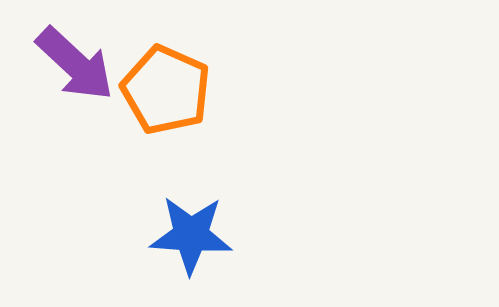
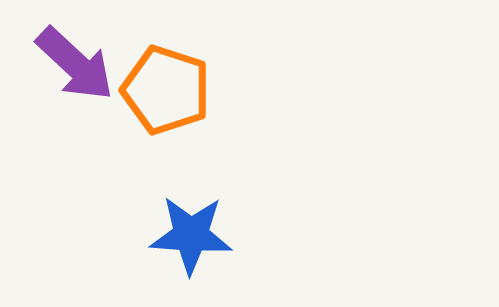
orange pentagon: rotated 6 degrees counterclockwise
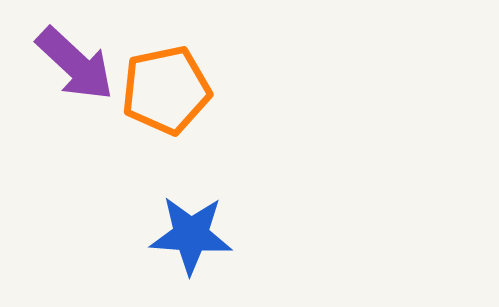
orange pentagon: rotated 30 degrees counterclockwise
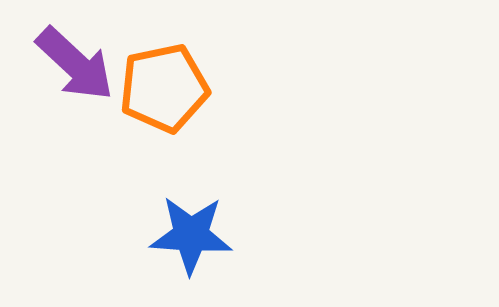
orange pentagon: moved 2 px left, 2 px up
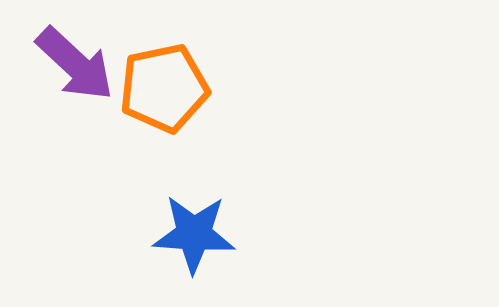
blue star: moved 3 px right, 1 px up
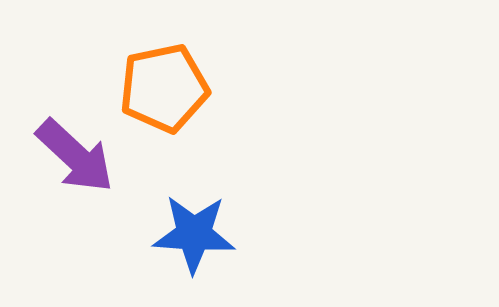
purple arrow: moved 92 px down
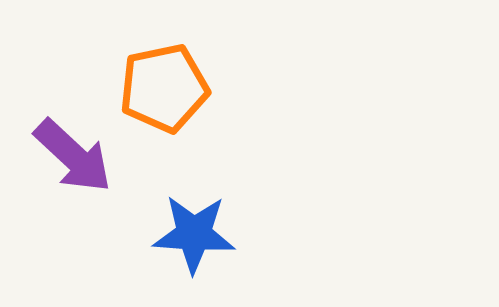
purple arrow: moved 2 px left
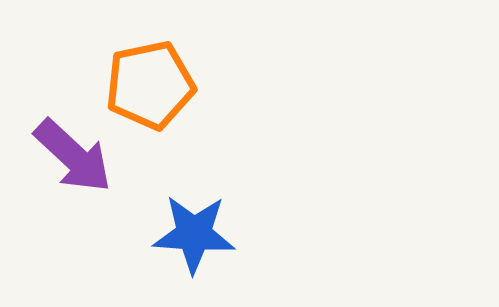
orange pentagon: moved 14 px left, 3 px up
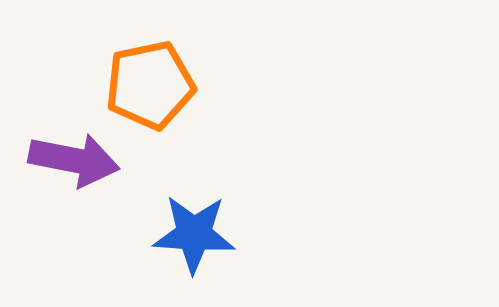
purple arrow: moved 1 px right, 4 px down; rotated 32 degrees counterclockwise
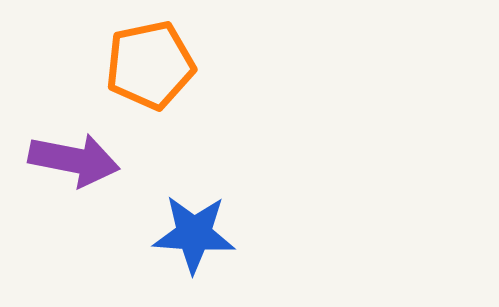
orange pentagon: moved 20 px up
